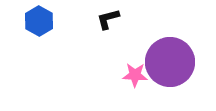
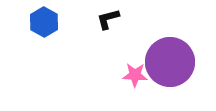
blue hexagon: moved 5 px right, 1 px down
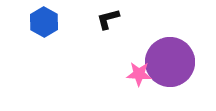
pink star: moved 4 px right, 1 px up
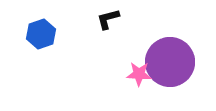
blue hexagon: moved 3 px left, 12 px down; rotated 12 degrees clockwise
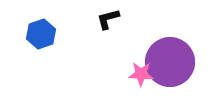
pink star: moved 2 px right
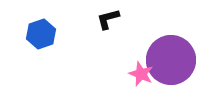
purple circle: moved 1 px right, 2 px up
pink star: rotated 20 degrees clockwise
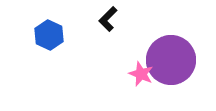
black L-shape: rotated 30 degrees counterclockwise
blue hexagon: moved 8 px right, 1 px down; rotated 16 degrees counterclockwise
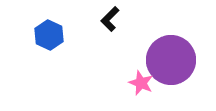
black L-shape: moved 2 px right
pink star: moved 9 px down
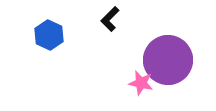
purple circle: moved 3 px left
pink star: rotated 10 degrees counterclockwise
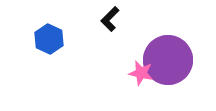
blue hexagon: moved 4 px down
pink star: moved 10 px up
